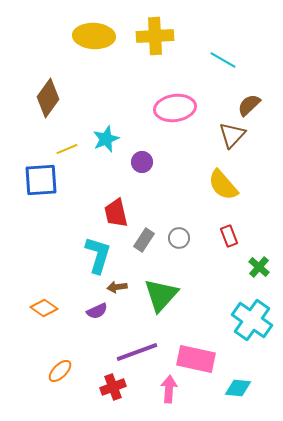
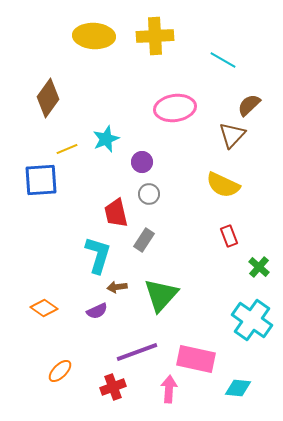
yellow semicircle: rotated 24 degrees counterclockwise
gray circle: moved 30 px left, 44 px up
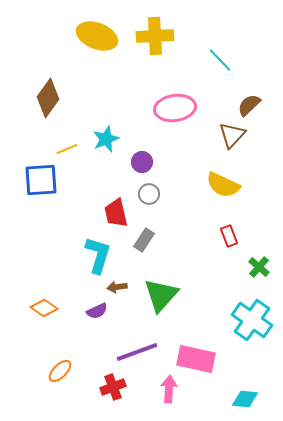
yellow ellipse: moved 3 px right; rotated 18 degrees clockwise
cyan line: moved 3 px left; rotated 16 degrees clockwise
cyan diamond: moved 7 px right, 11 px down
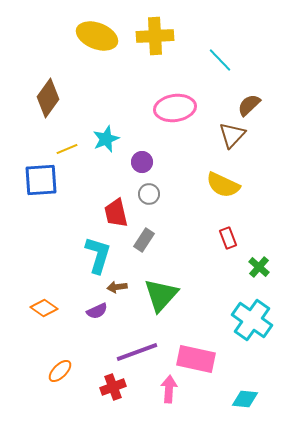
red rectangle: moved 1 px left, 2 px down
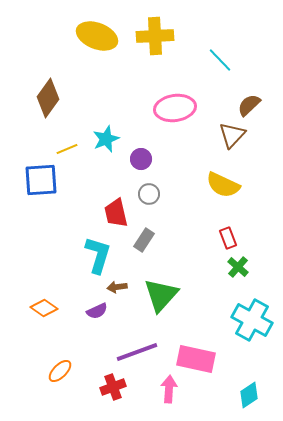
purple circle: moved 1 px left, 3 px up
green cross: moved 21 px left
cyan cross: rotated 6 degrees counterclockwise
cyan diamond: moved 4 px right, 4 px up; rotated 40 degrees counterclockwise
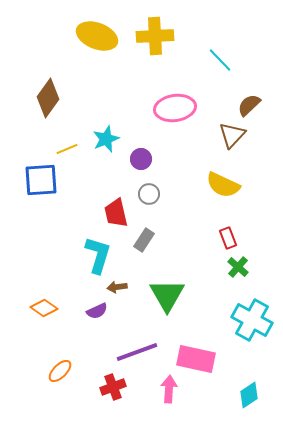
green triangle: moved 6 px right; rotated 12 degrees counterclockwise
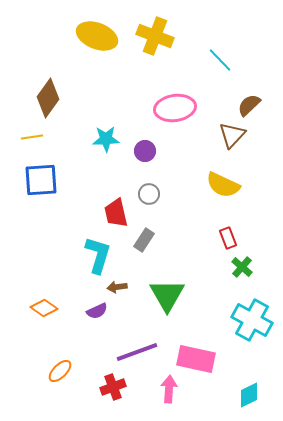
yellow cross: rotated 24 degrees clockwise
cyan star: rotated 20 degrees clockwise
yellow line: moved 35 px left, 12 px up; rotated 15 degrees clockwise
purple circle: moved 4 px right, 8 px up
green cross: moved 4 px right
cyan diamond: rotated 8 degrees clockwise
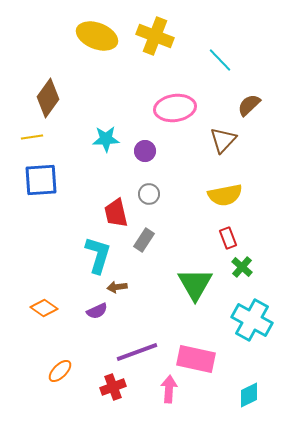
brown triangle: moved 9 px left, 5 px down
yellow semicircle: moved 2 px right, 10 px down; rotated 36 degrees counterclockwise
green triangle: moved 28 px right, 11 px up
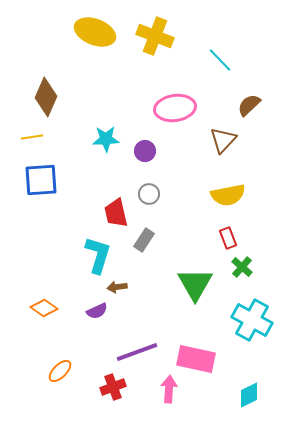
yellow ellipse: moved 2 px left, 4 px up
brown diamond: moved 2 px left, 1 px up; rotated 12 degrees counterclockwise
yellow semicircle: moved 3 px right
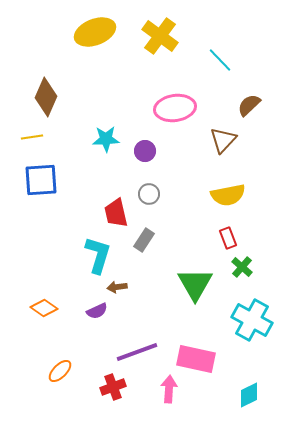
yellow ellipse: rotated 42 degrees counterclockwise
yellow cross: moved 5 px right; rotated 15 degrees clockwise
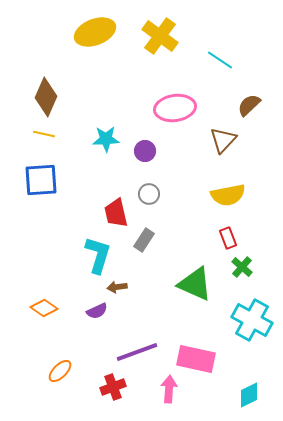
cyan line: rotated 12 degrees counterclockwise
yellow line: moved 12 px right, 3 px up; rotated 20 degrees clockwise
green triangle: rotated 36 degrees counterclockwise
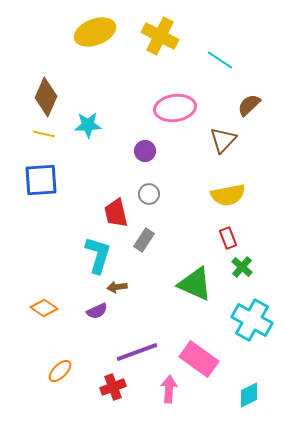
yellow cross: rotated 9 degrees counterclockwise
cyan star: moved 18 px left, 14 px up
pink rectangle: moved 3 px right; rotated 24 degrees clockwise
